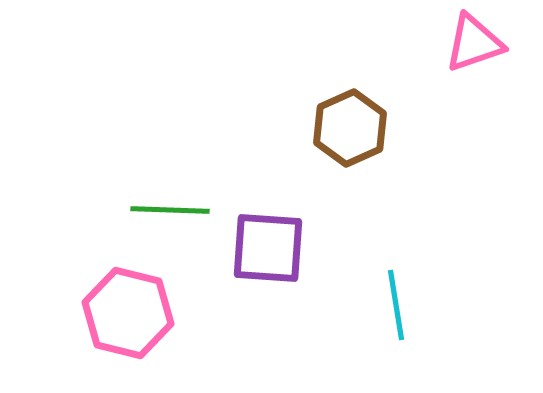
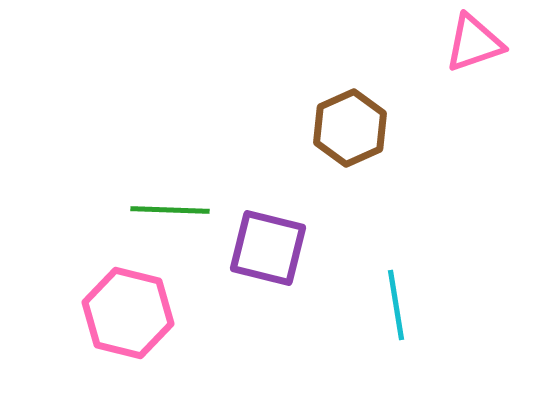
purple square: rotated 10 degrees clockwise
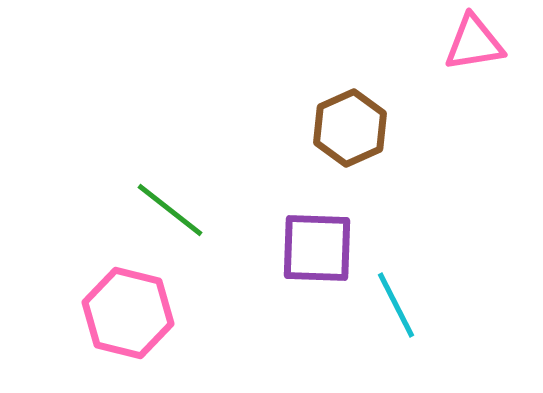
pink triangle: rotated 10 degrees clockwise
green line: rotated 36 degrees clockwise
purple square: moved 49 px right; rotated 12 degrees counterclockwise
cyan line: rotated 18 degrees counterclockwise
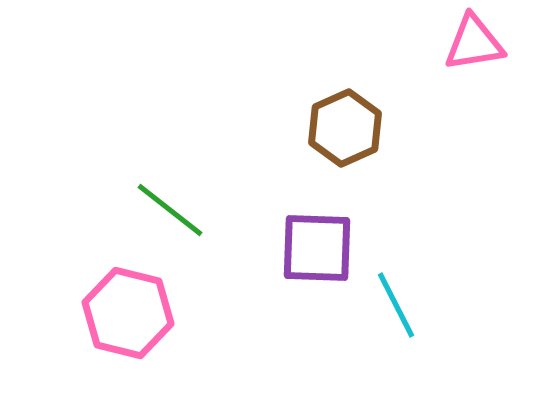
brown hexagon: moved 5 px left
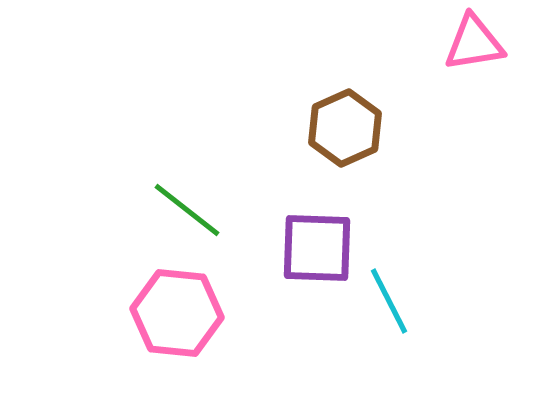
green line: moved 17 px right
cyan line: moved 7 px left, 4 px up
pink hexagon: moved 49 px right; rotated 8 degrees counterclockwise
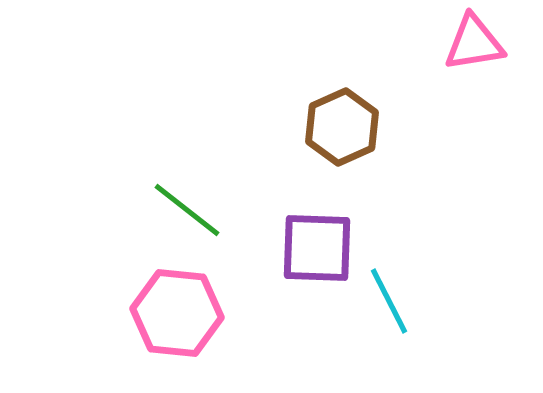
brown hexagon: moved 3 px left, 1 px up
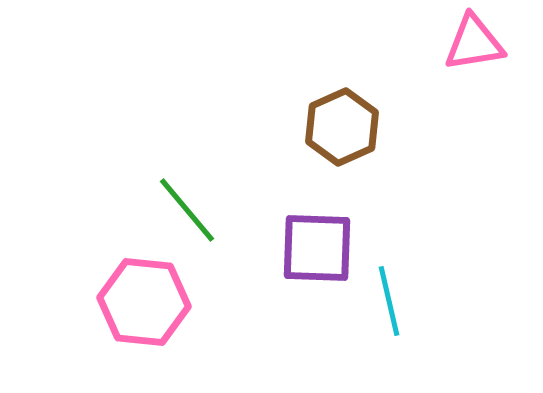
green line: rotated 12 degrees clockwise
cyan line: rotated 14 degrees clockwise
pink hexagon: moved 33 px left, 11 px up
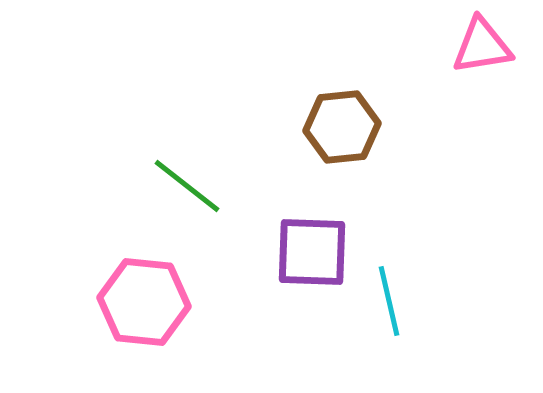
pink triangle: moved 8 px right, 3 px down
brown hexagon: rotated 18 degrees clockwise
green line: moved 24 px up; rotated 12 degrees counterclockwise
purple square: moved 5 px left, 4 px down
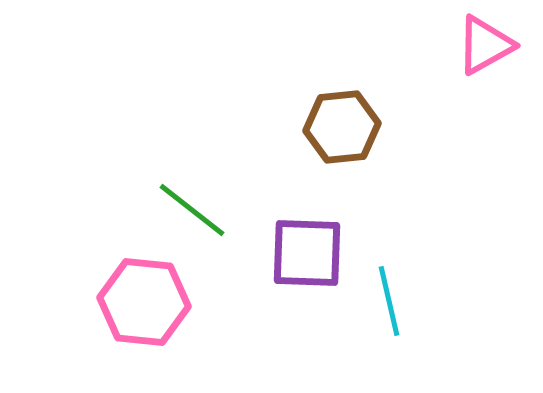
pink triangle: moved 3 px right, 1 px up; rotated 20 degrees counterclockwise
green line: moved 5 px right, 24 px down
purple square: moved 5 px left, 1 px down
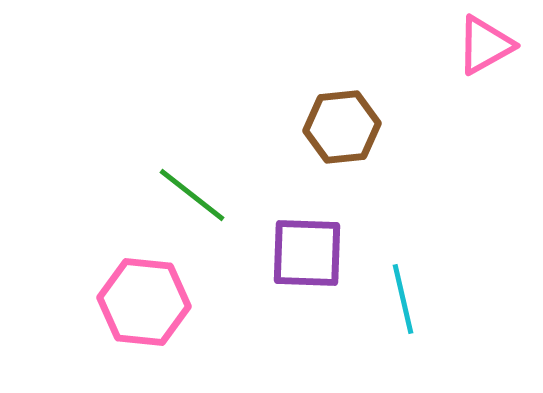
green line: moved 15 px up
cyan line: moved 14 px right, 2 px up
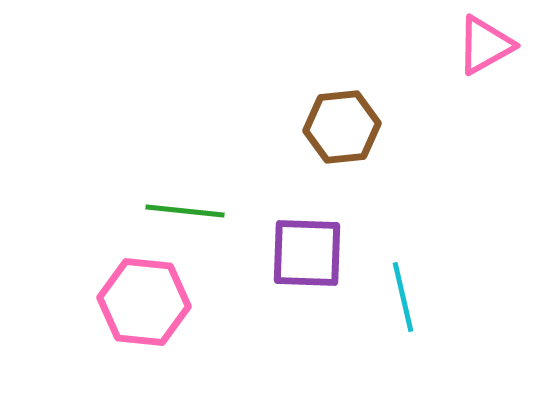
green line: moved 7 px left, 16 px down; rotated 32 degrees counterclockwise
cyan line: moved 2 px up
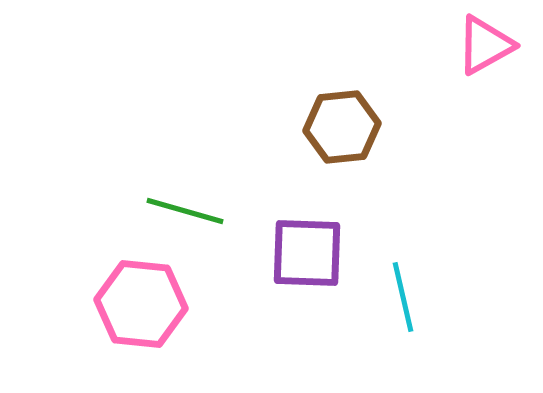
green line: rotated 10 degrees clockwise
pink hexagon: moved 3 px left, 2 px down
